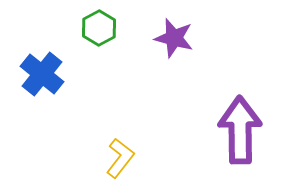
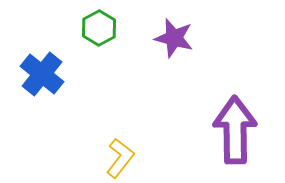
purple arrow: moved 5 px left
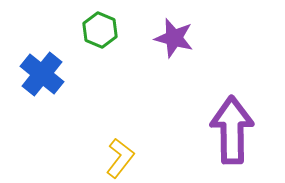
green hexagon: moved 1 px right, 2 px down; rotated 8 degrees counterclockwise
purple arrow: moved 3 px left
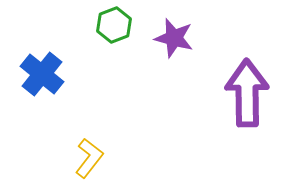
green hexagon: moved 14 px right, 5 px up; rotated 16 degrees clockwise
purple arrow: moved 15 px right, 37 px up
yellow L-shape: moved 31 px left
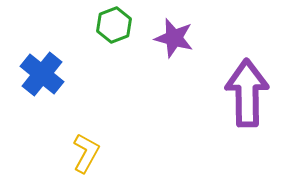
yellow L-shape: moved 3 px left, 5 px up; rotated 9 degrees counterclockwise
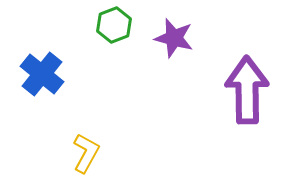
purple arrow: moved 3 px up
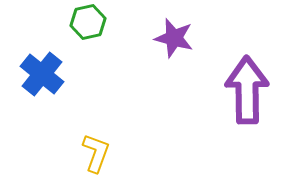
green hexagon: moved 26 px left, 3 px up; rotated 8 degrees clockwise
yellow L-shape: moved 10 px right; rotated 9 degrees counterclockwise
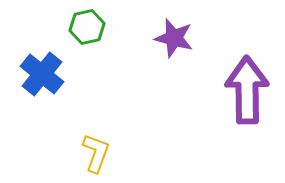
green hexagon: moved 1 px left, 5 px down
